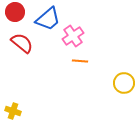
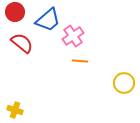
blue trapezoid: moved 1 px down
yellow cross: moved 2 px right, 1 px up
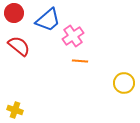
red circle: moved 1 px left, 1 px down
red semicircle: moved 3 px left, 3 px down
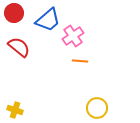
red semicircle: moved 1 px down
yellow circle: moved 27 px left, 25 px down
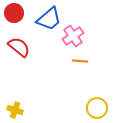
blue trapezoid: moved 1 px right, 1 px up
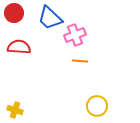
blue trapezoid: moved 1 px right, 1 px up; rotated 84 degrees clockwise
pink cross: moved 2 px right, 1 px up; rotated 15 degrees clockwise
red semicircle: rotated 35 degrees counterclockwise
yellow circle: moved 2 px up
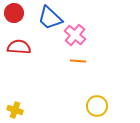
pink cross: rotated 30 degrees counterclockwise
orange line: moved 2 px left
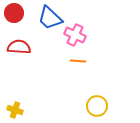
pink cross: rotated 15 degrees counterclockwise
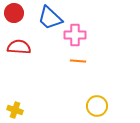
pink cross: rotated 25 degrees counterclockwise
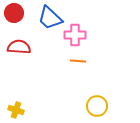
yellow cross: moved 1 px right
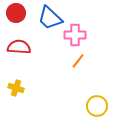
red circle: moved 2 px right
orange line: rotated 56 degrees counterclockwise
yellow cross: moved 22 px up
